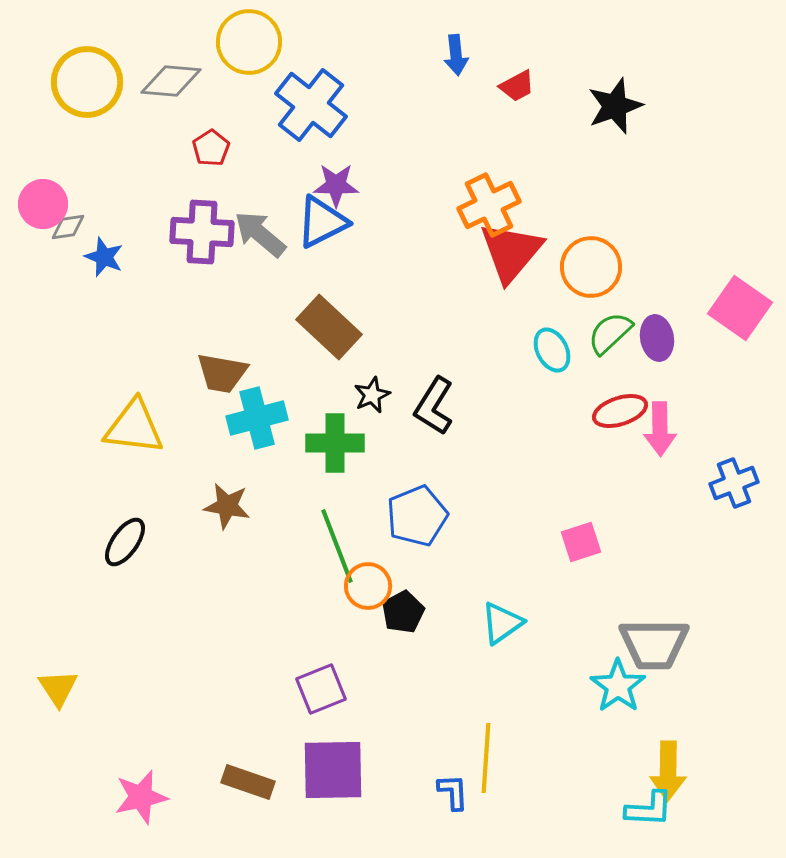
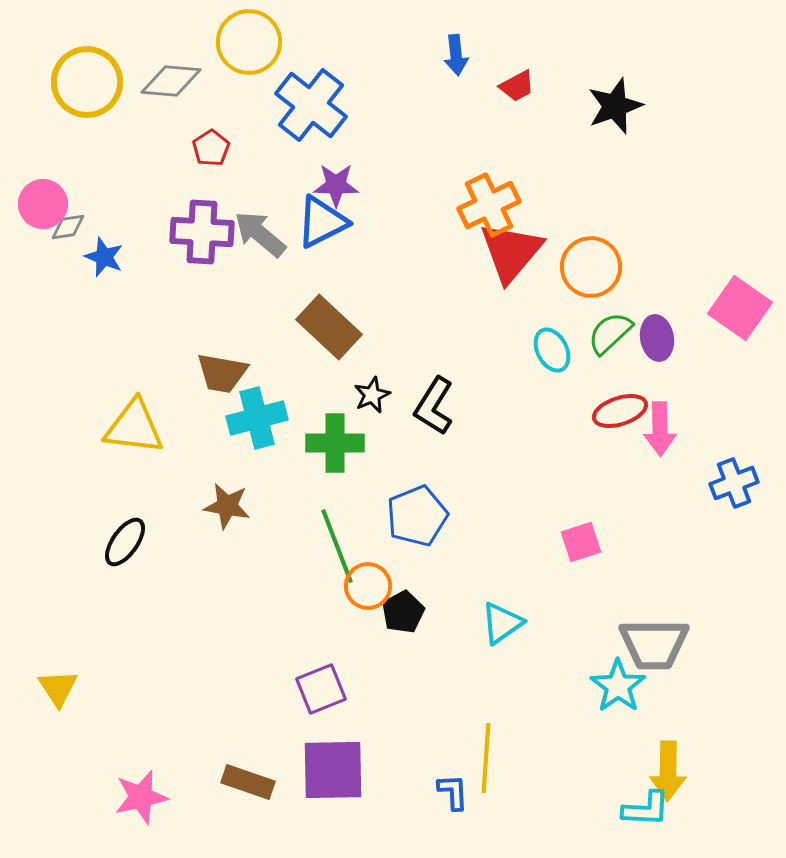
cyan L-shape at (649, 809): moved 3 px left
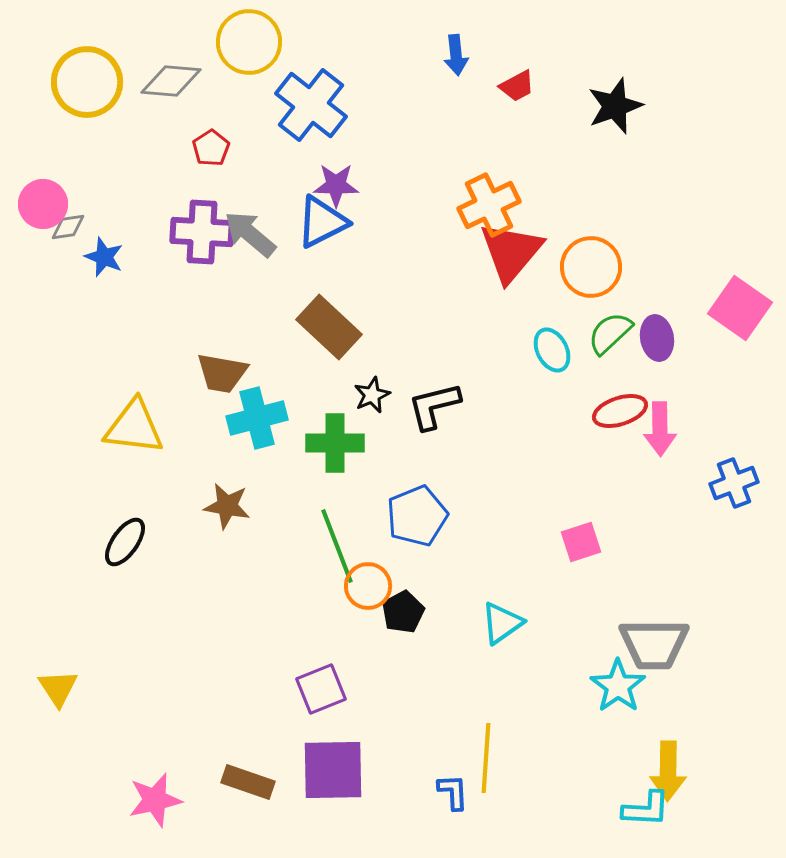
gray arrow at (260, 234): moved 10 px left
black L-shape at (434, 406): rotated 44 degrees clockwise
pink star at (141, 797): moved 14 px right, 3 px down
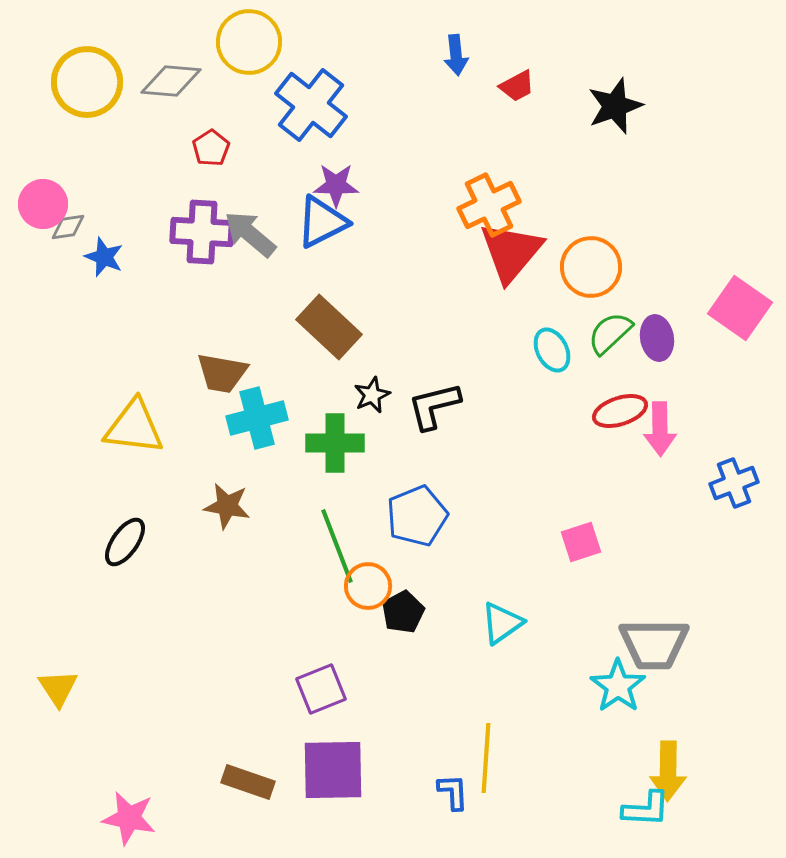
pink star at (155, 800): moved 26 px left, 18 px down; rotated 24 degrees clockwise
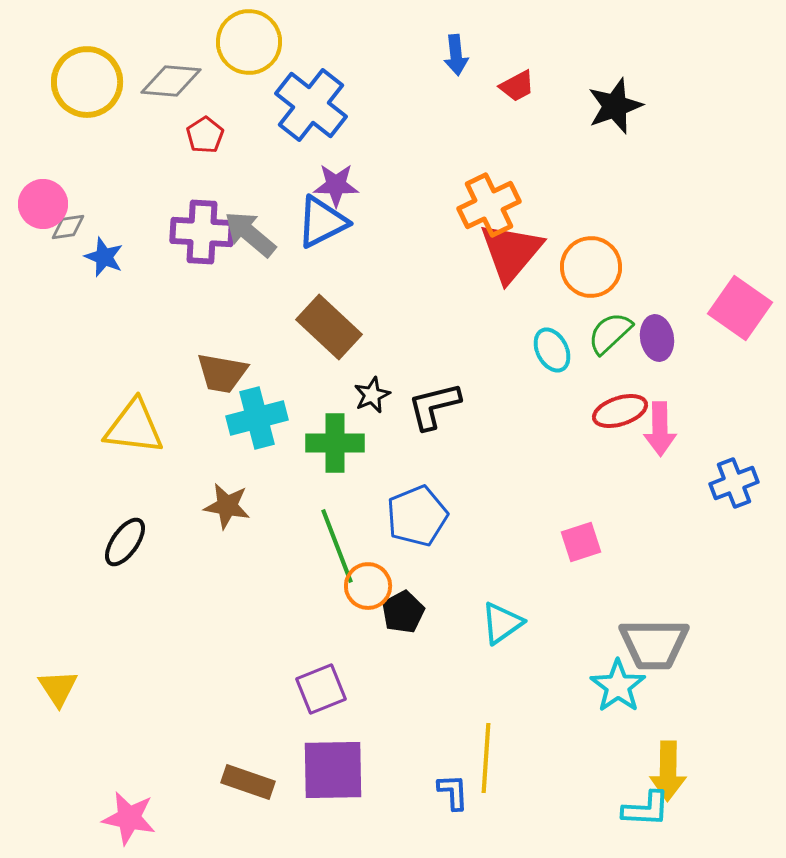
red pentagon at (211, 148): moved 6 px left, 13 px up
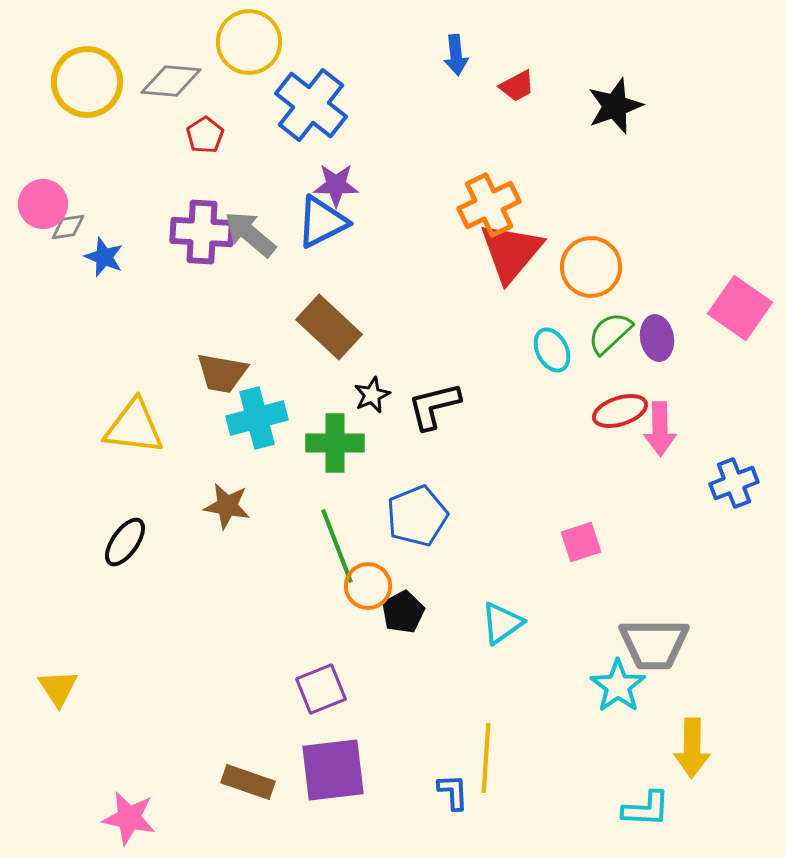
purple square at (333, 770): rotated 6 degrees counterclockwise
yellow arrow at (668, 771): moved 24 px right, 23 px up
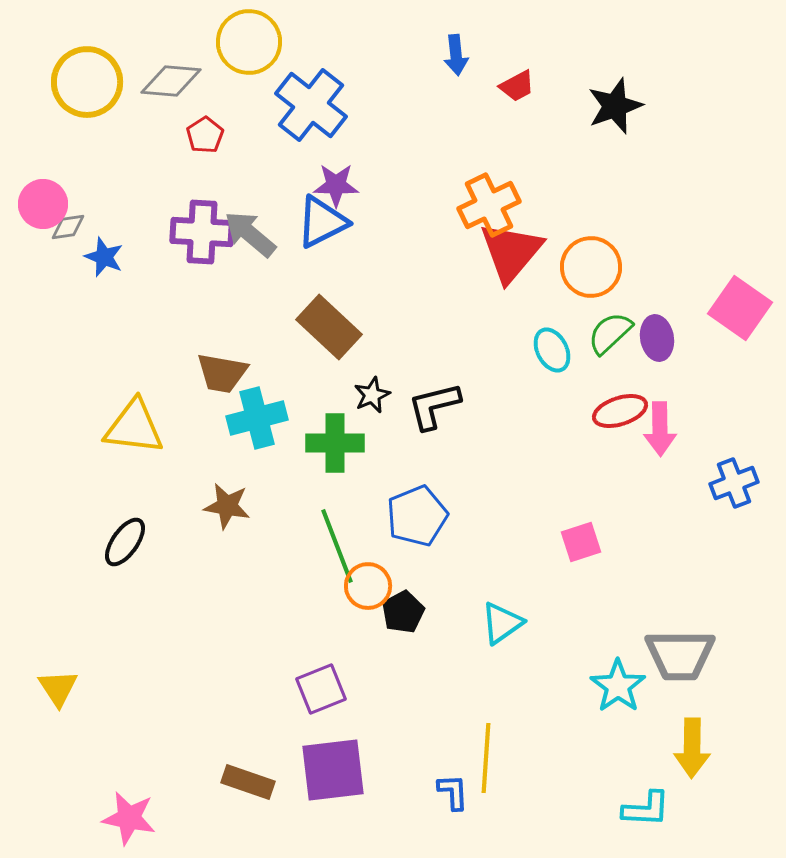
gray trapezoid at (654, 644): moved 26 px right, 11 px down
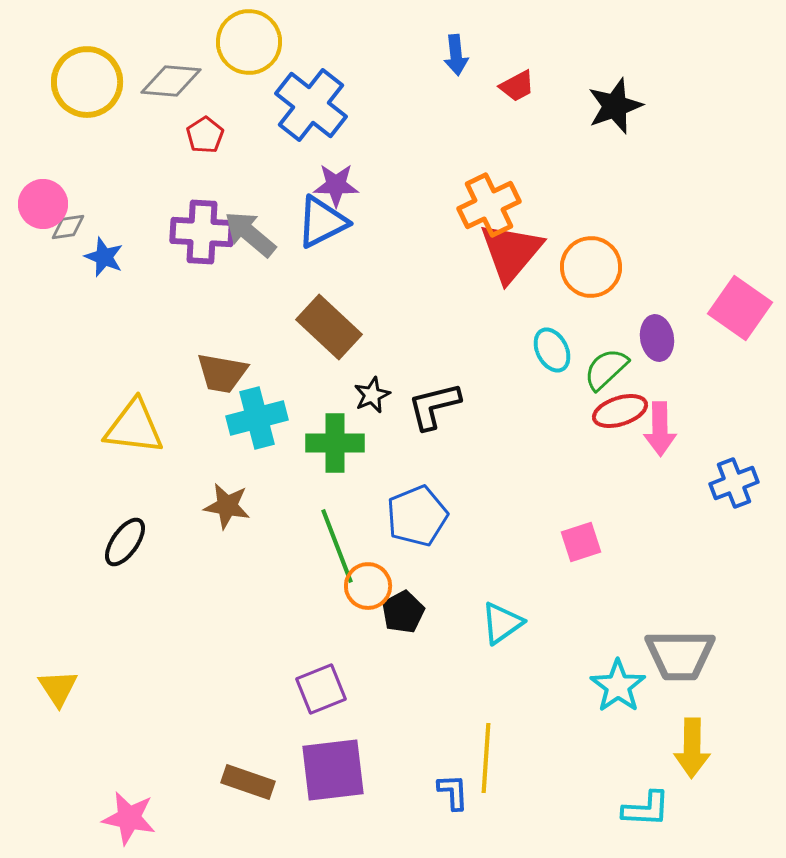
green semicircle at (610, 333): moved 4 px left, 36 px down
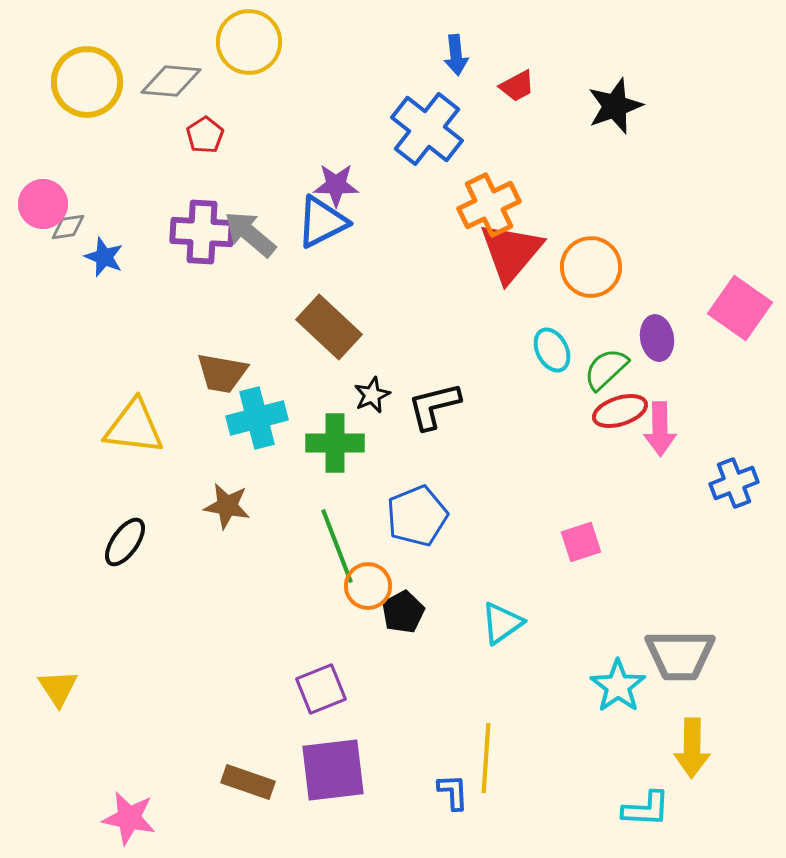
blue cross at (311, 105): moved 116 px right, 24 px down
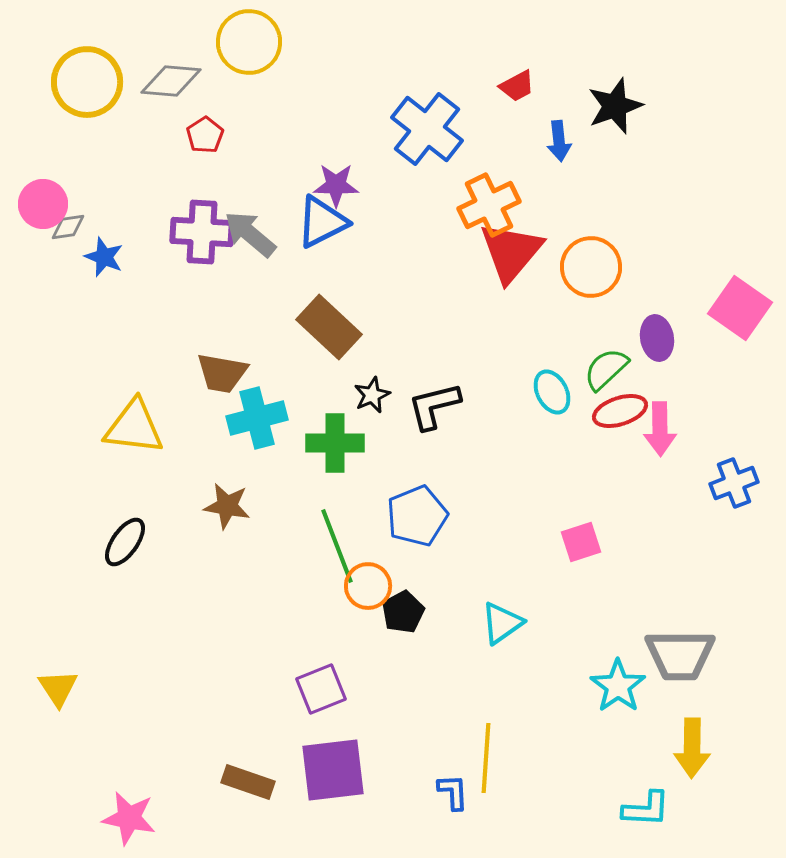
blue arrow at (456, 55): moved 103 px right, 86 px down
cyan ellipse at (552, 350): moved 42 px down
